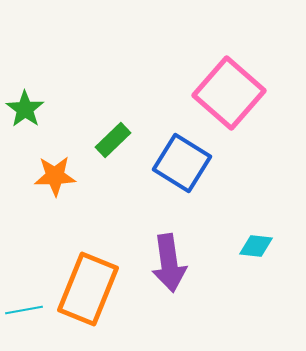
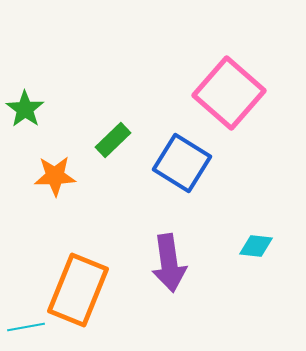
orange rectangle: moved 10 px left, 1 px down
cyan line: moved 2 px right, 17 px down
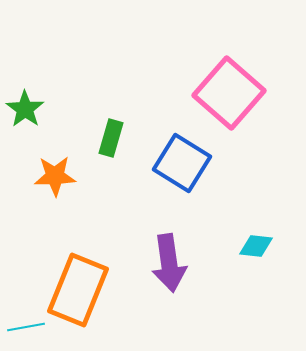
green rectangle: moved 2 px left, 2 px up; rotated 30 degrees counterclockwise
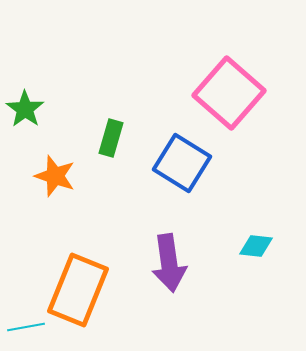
orange star: rotated 21 degrees clockwise
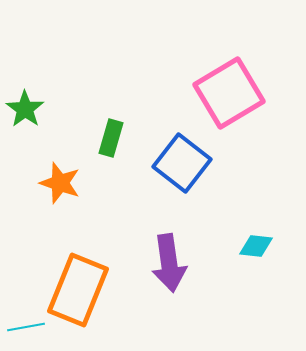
pink square: rotated 18 degrees clockwise
blue square: rotated 6 degrees clockwise
orange star: moved 5 px right, 7 px down
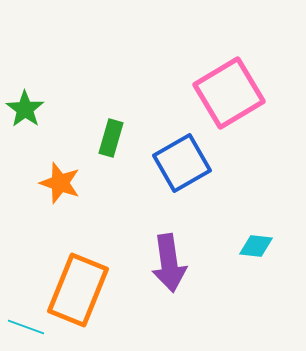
blue square: rotated 22 degrees clockwise
cyan line: rotated 30 degrees clockwise
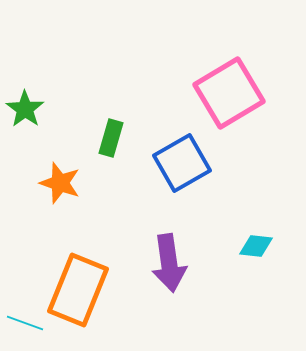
cyan line: moved 1 px left, 4 px up
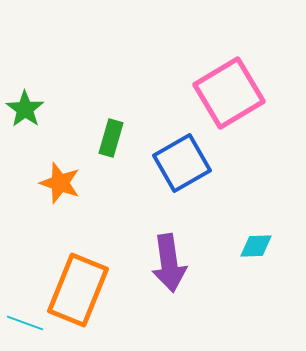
cyan diamond: rotated 8 degrees counterclockwise
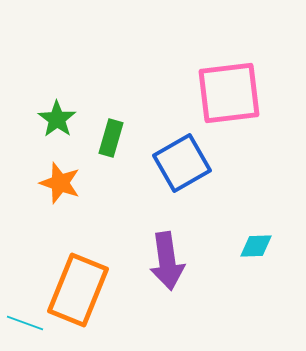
pink square: rotated 24 degrees clockwise
green star: moved 32 px right, 10 px down
purple arrow: moved 2 px left, 2 px up
